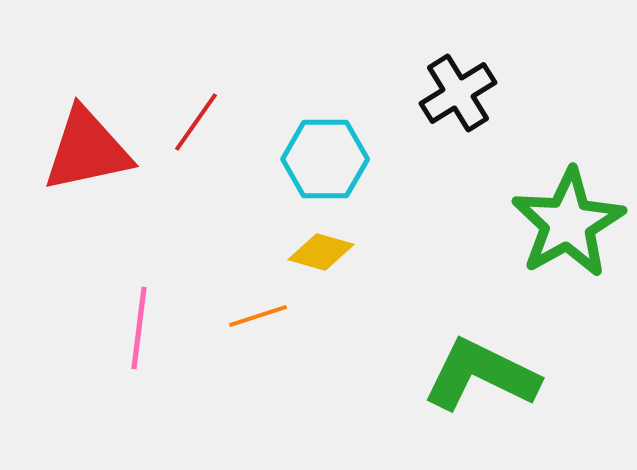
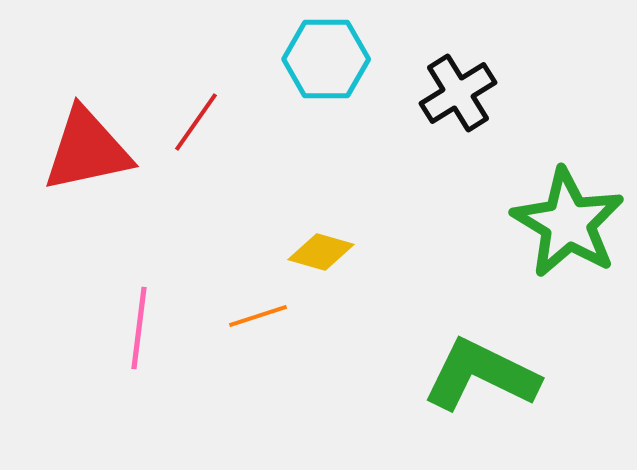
cyan hexagon: moved 1 px right, 100 px up
green star: rotated 12 degrees counterclockwise
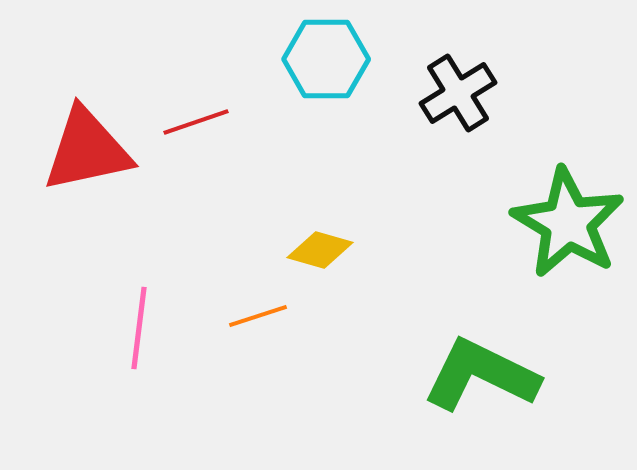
red line: rotated 36 degrees clockwise
yellow diamond: moved 1 px left, 2 px up
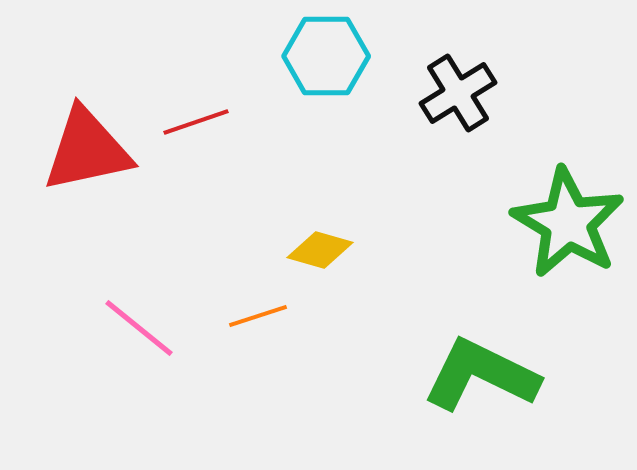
cyan hexagon: moved 3 px up
pink line: rotated 58 degrees counterclockwise
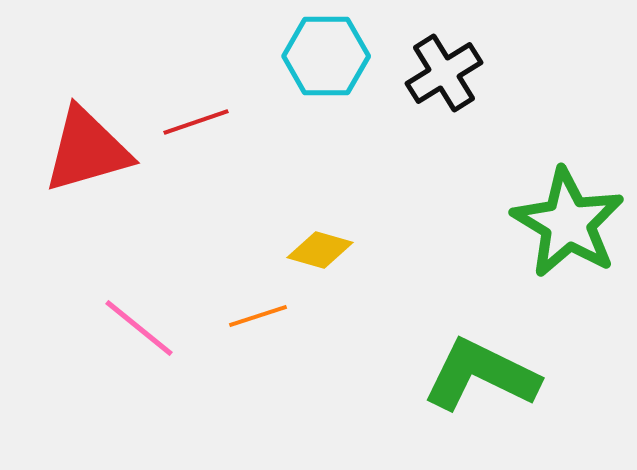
black cross: moved 14 px left, 20 px up
red triangle: rotated 4 degrees counterclockwise
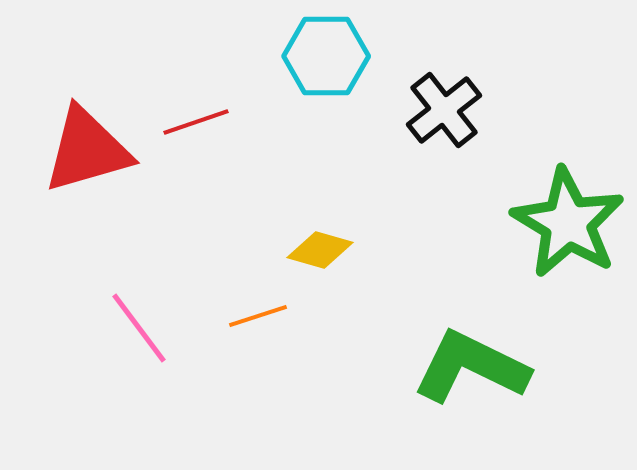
black cross: moved 37 px down; rotated 6 degrees counterclockwise
pink line: rotated 14 degrees clockwise
green L-shape: moved 10 px left, 8 px up
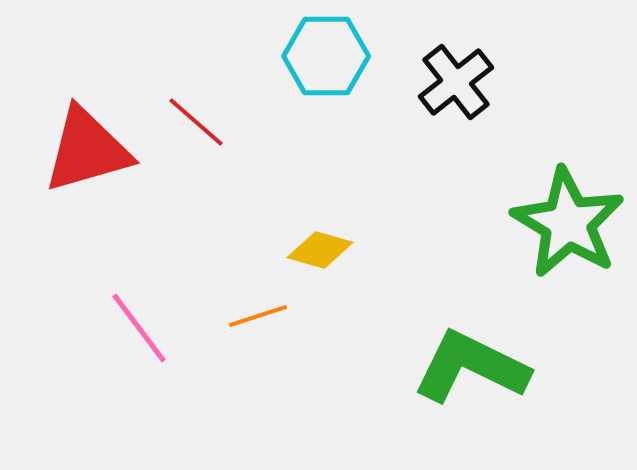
black cross: moved 12 px right, 28 px up
red line: rotated 60 degrees clockwise
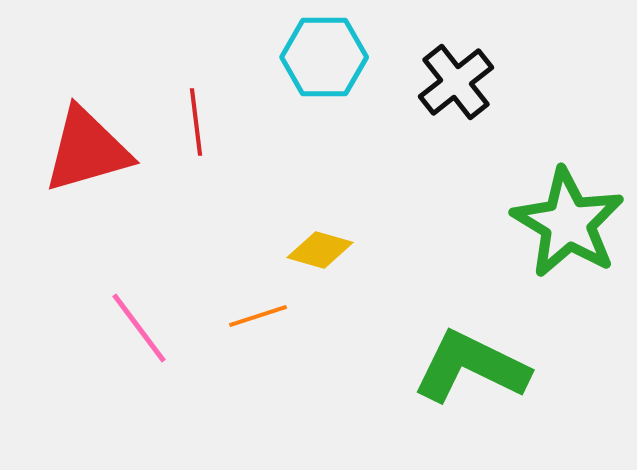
cyan hexagon: moved 2 px left, 1 px down
red line: rotated 42 degrees clockwise
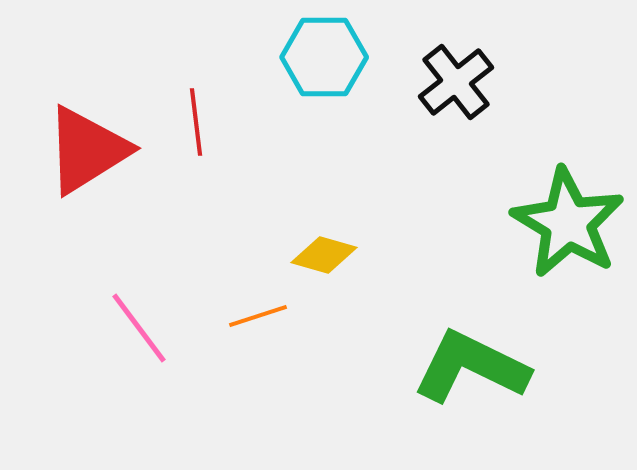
red triangle: rotated 16 degrees counterclockwise
yellow diamond: moved 4 px right, 5 px down
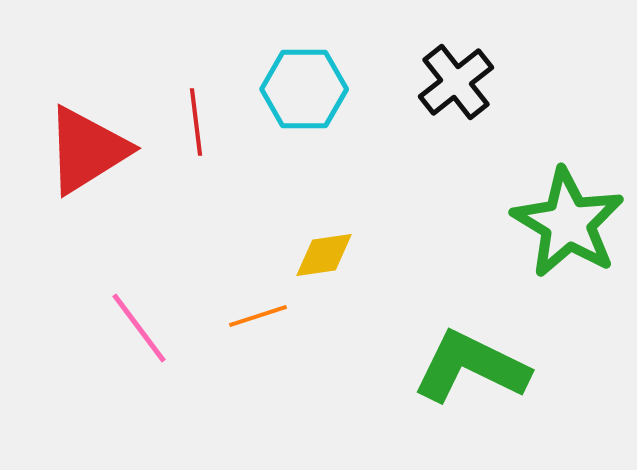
cyan hexagon: moved 20 px left, 32 px down
yellow diamond: rotated 24 degrees counterclockwise
